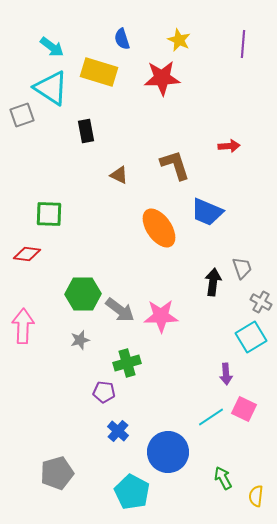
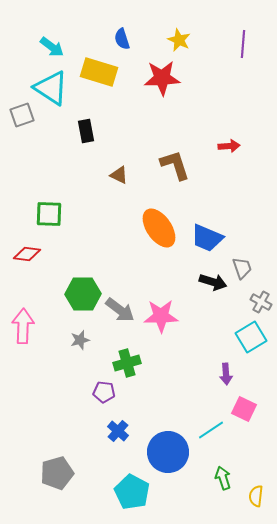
blue trapezoid: moved 26 px down
black arrow: rotated 100 degrees clockwise
cyan line: moved 13 px down
green arrow: rotated 10 degrees clockwise
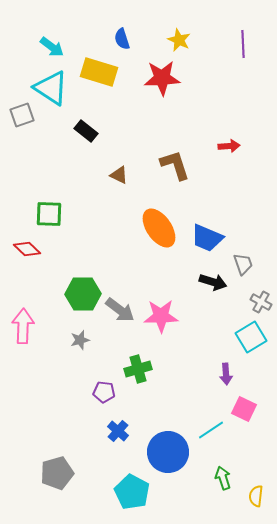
purple line: rotated 8 degrees counterclockwise
black rectangle: rotated 40 degrees counterclockwise
red diamond: moved 5 px up; rotated 36 degrees clockwise
gray trapezoid: moved 1 px right, 4 px up
green cross: moved 11 px right, 6 px down
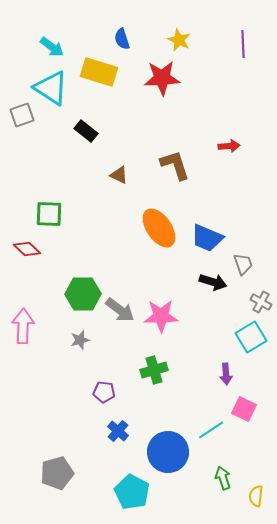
green cross: moved 16 px right, 1 px down
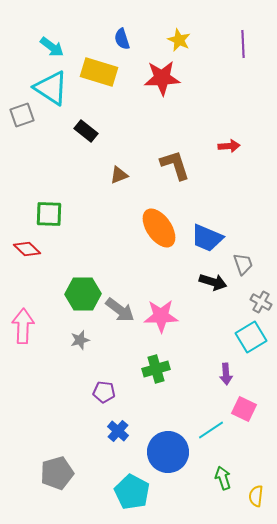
brown triangle: rotated 48 degrees counterclockwise
green cross: moved 2 px right, 1 px up
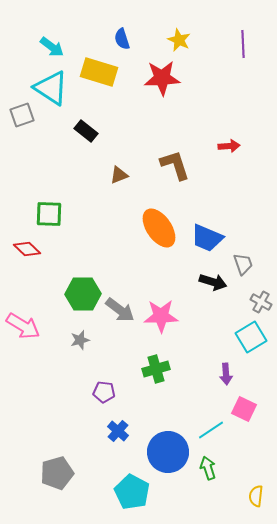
pink arrow: rotated 120 degrees clockwise
green arrow: moved 15 px left, 10 px up
